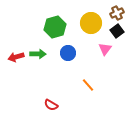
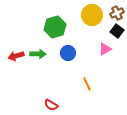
yellow circle: moved 1 px right, 8 px up
black square: rotated 16 degrees counterclockwise
pink triangle: rotated 24 degrees clockwise
red arrow: moved 1 px up
orange line: moved 1 px left, 1 px up; rotated 16 degrees clockwise
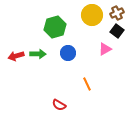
red semicircle: moved 8 px right
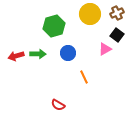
yellow circle: moved 2 px left, 1 px up
green hexagon: moved 1 px left, 1 px up
black square: moved 4 px down
orange line: moved 3 px left, 7 px up
red semicircle: moved 1 px left
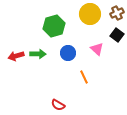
pink triangle: moved 8 px left; rotated 48 degrees counterclockwise
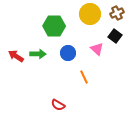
green hexagon: rotated 15 degrees clockwise
black square: moved 2 px left, 1 px down
red arrow: rotated 49 degrees clockwise
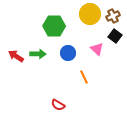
brown cross: moved 4 px left, 3 px down
